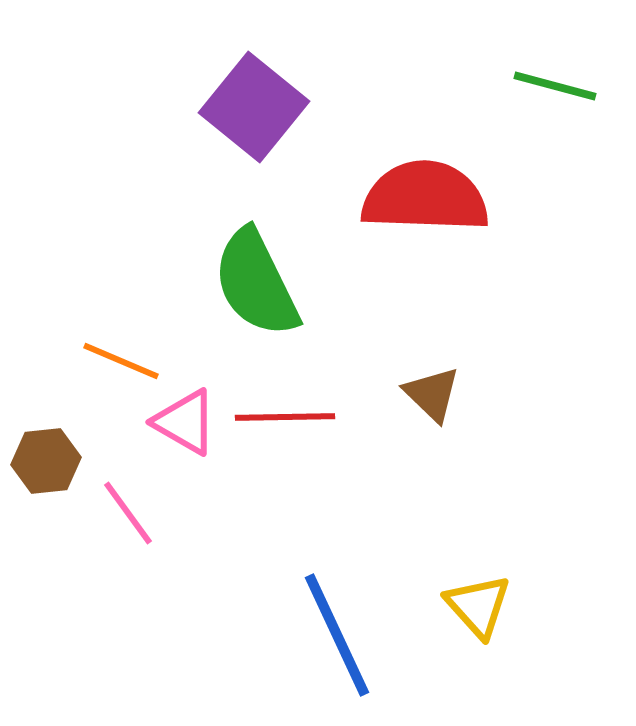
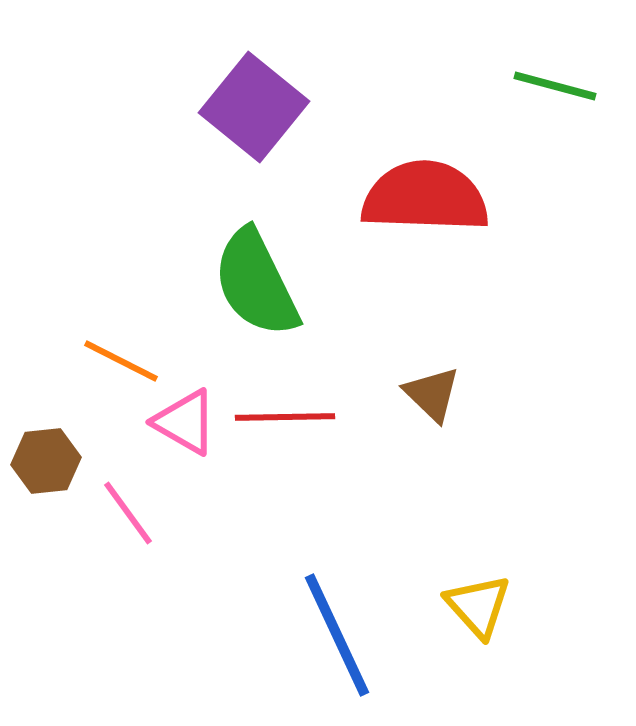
orange line: rotated 4 degrees clockwise
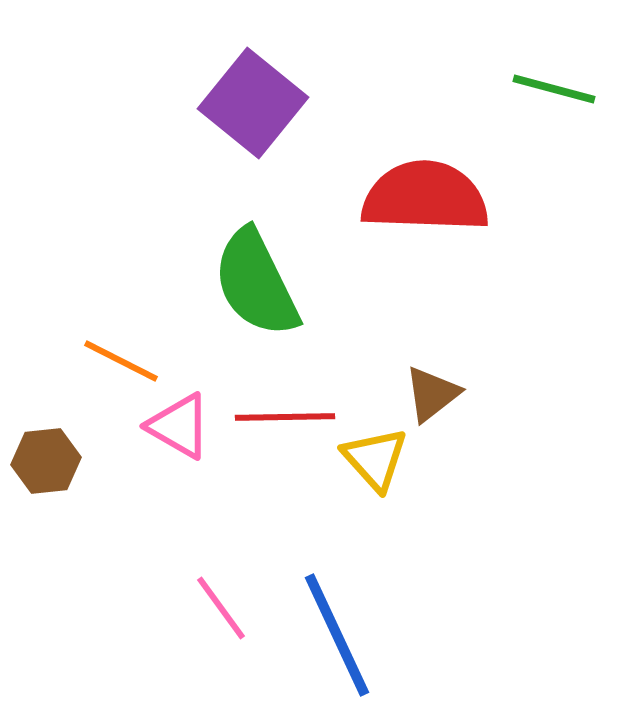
green line: moved 1 px left, 3 px down
purple square: moved 1 px left, 4 px up
brown triangle: rotated 38 degrees clockwise
pink triangle: moved 6 px left, 4 px down
pink line: moved 93 px right, 95 px down
yellow triangle: moved 103 px left, 147 px up
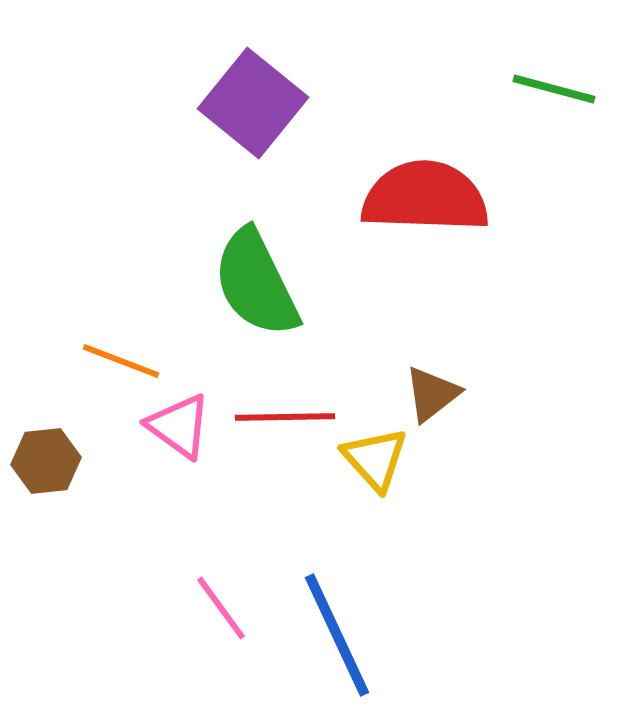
orange line: rotated 6 degrees counterclockwise
pink triangle: rotated 6 degrees clockwise
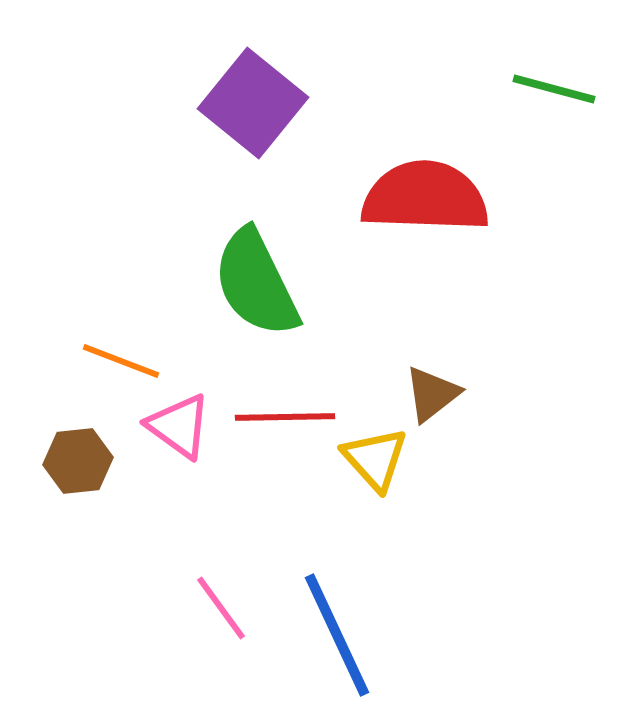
brown hexagon: moved 32 px right
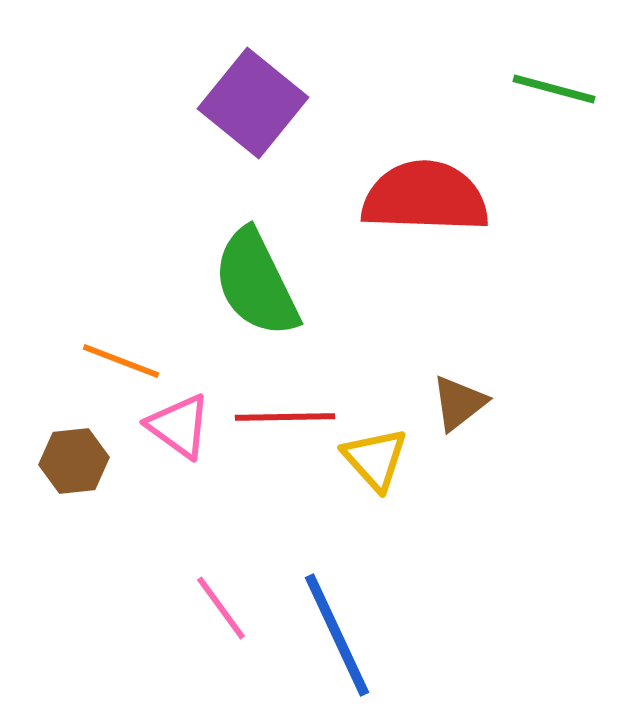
brown triangle: moved 27 px right, 9 px down
brown hexagon: moved 4 px left
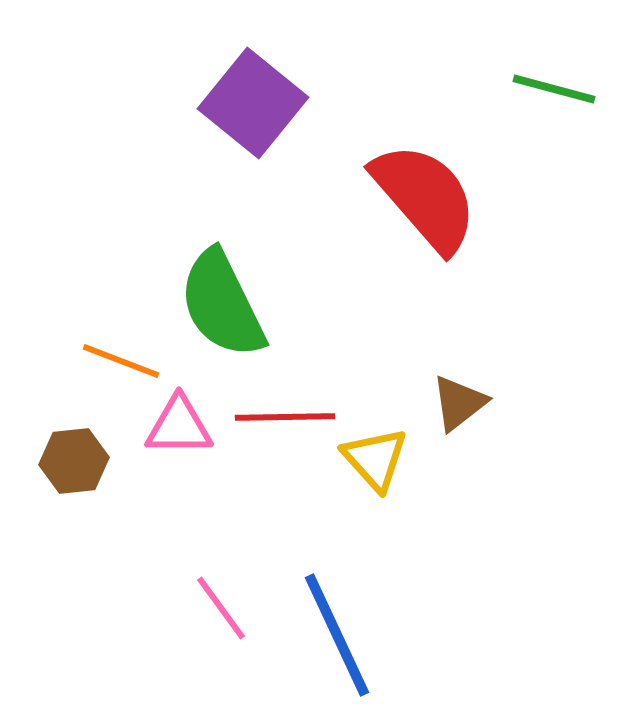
red semicircle: rotated 47 degrees clockwise
green semicircle: moved 34 px left, 21 px down
pink triangle: rotated 36 degrees counterclockwise
